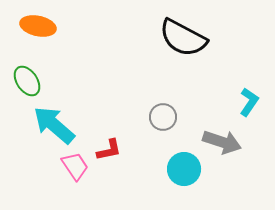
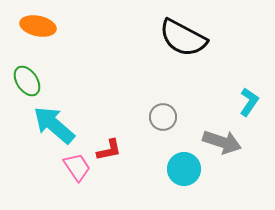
pink trapezoid: moved 2 px right, 1 px down
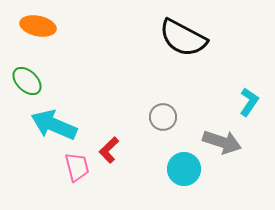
green ellipse: rotated 12 degrees counterclockwise
cyan arrow: rotated 18 degrees counterclockwise
red L-shape: rotated 148 degrees clockwise
pink trapezoid: rotated 20 degrees clockwise
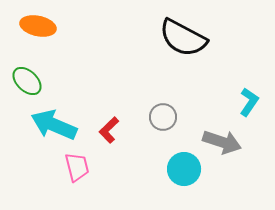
red L-shape: moved 20 px up
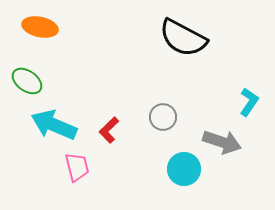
orange ellipse: moved 2 px right, 1 px down
green ellipse: rotated 8 degrees counterclockwise
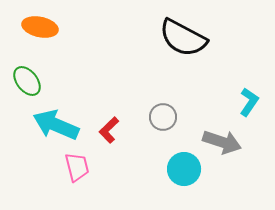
green ellipse: rotated 16 degrees clockwise
cyan arrow: moved 2 px right
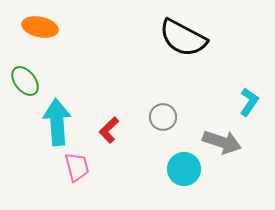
green ellipse: moved 2 px left
cyan arrow: moved 1 px right, 3 px up; rotated 63 degrees clockwise
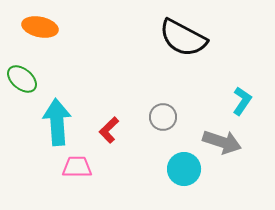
green ellipse: moved 3 px left, 2 px up; rotated 12 degrees counterclockwise
cyan L-shape: moved 7 px left, 1 px up
pink trapezoid: rotated 76 degrees counterclockwise
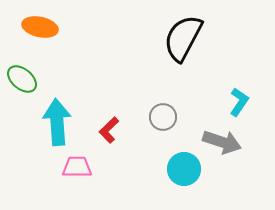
black semicircle: rotated 90 degrees clockwise
cyan L-shape: moved 3 px left, 1 px down
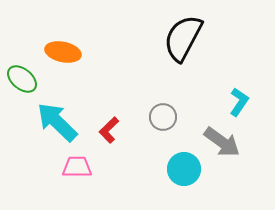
orange ellipse: moved 23 px right, 25 px down
cyan arrow: rotated 42 degrees counterclockwise
gray arrow: rotated 18 degrees clockwise
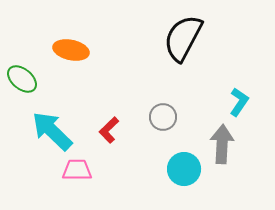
orange ellipse: moved 8 px right, 2 px up
cyan arrow: moved 5 px left, 9 px down
gray arrow: moved 2 px down; rotated 123 degrees counterclockwise
pink trapezoid: moved 3 px down
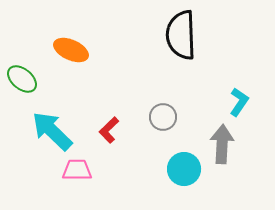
black semicircle: moved 2 px left, 3 px up; rotated 30 degrees counterclockwise
orange ellipse: rotated 12 degrees clockwise
